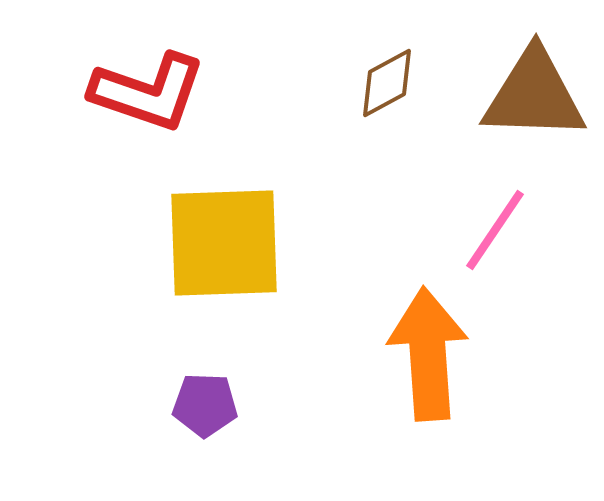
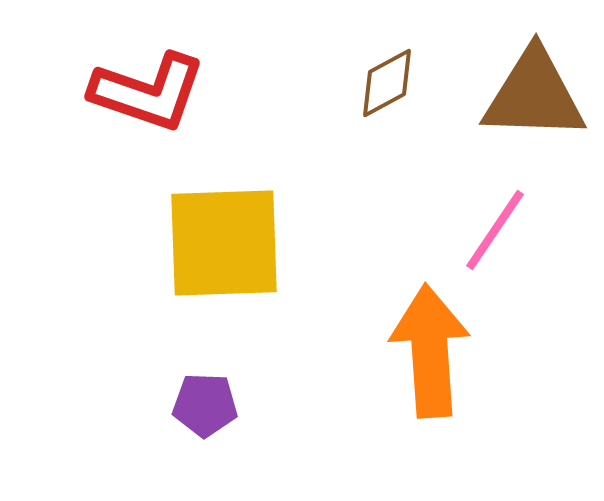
orange arrow: moved 2 px right, 3 px up
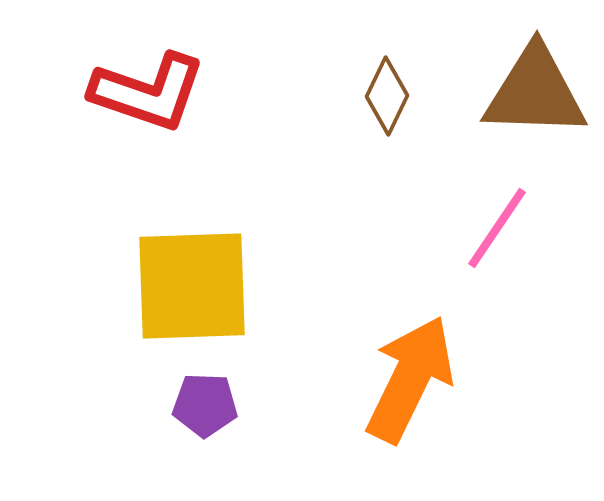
brown diamond: moved 13 px down; rotated 36 degrees counterclockwise
brown triangle: moved 1 px right, 3 px up
pink line: moved 2 px right, 2 px up
yellow square: moved 32 px left, 43 px down
orange arrow: moved 20 px left, 28 px down; rotated 30 degrees clockwise
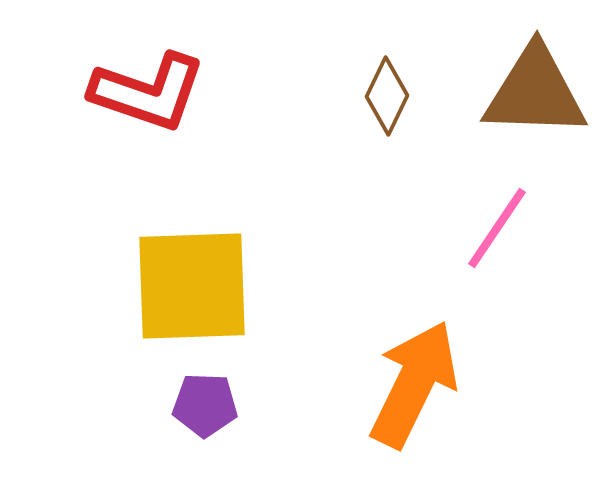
orange arrow: moved 4 px right, 5 px down
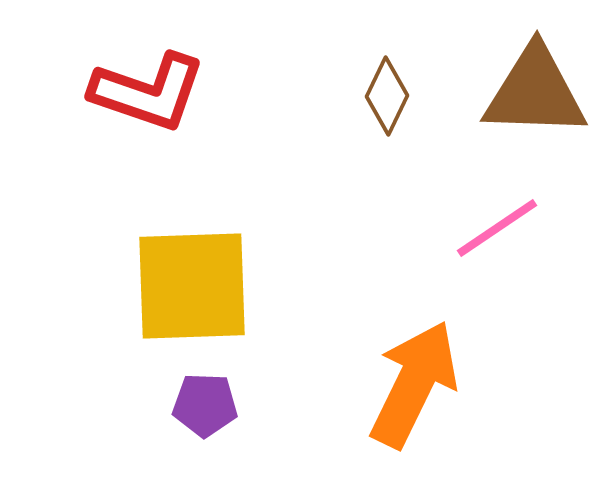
pink line: rotated 22 degrees clockwise
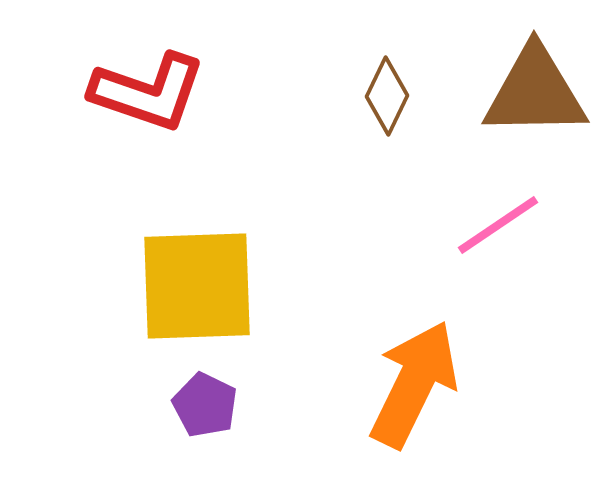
brown triangle: rotated 3 degrees counterclockwise
pink line: moved 1 px right, 3 px up
yellow square: moved 5 px right
purple pentagon: rotated 24 degrees clockwise
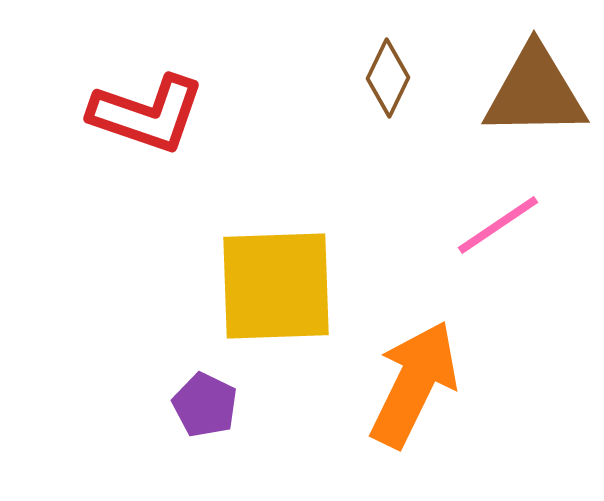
red L-shape: moved 1 px left, 22 px down
brown diamond: moved 1 px right, 18 px up
yellow square: moved 79 px right
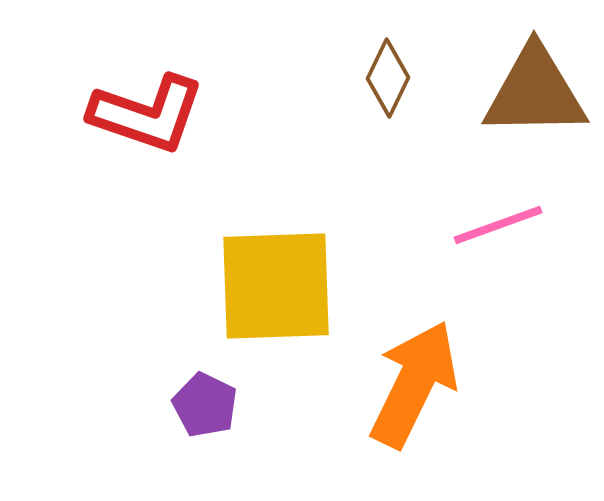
pink line: rotated 14 degrees clockwise
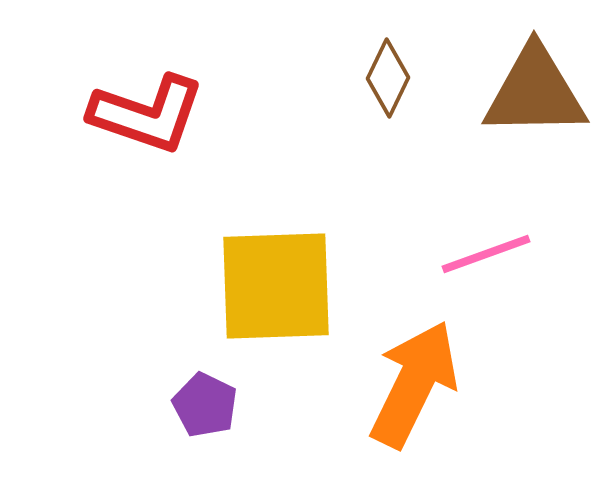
pink line: moved 12 px left, 29 px down
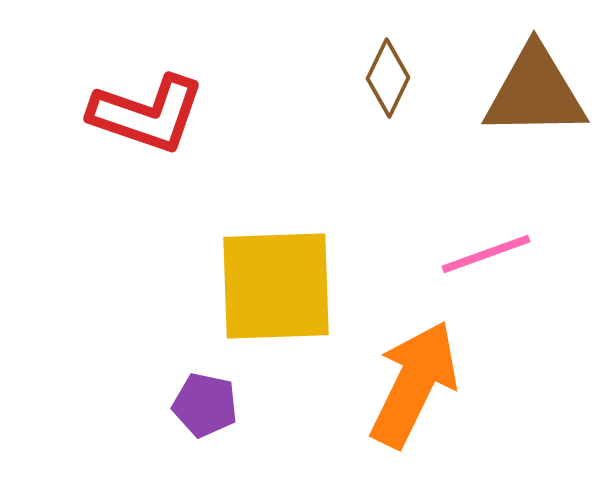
purple pentagon: rotated 14 degrees counterclockwise
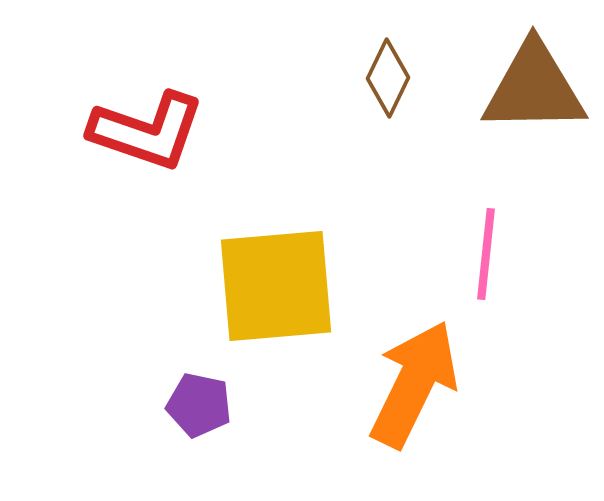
brown triangle: moved 1 px left, 4 px up
red L-shape: moved 17 px down
pink line: rotated 64 degrees counterclockwise
yellow square: rotated 3 degrees counterclockwise
purple pentagon: moved 6 px left
